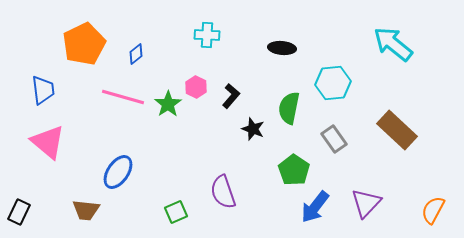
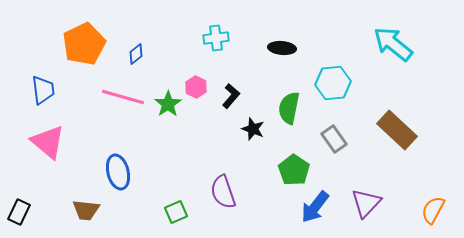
cyan cross: moved 9 px right, 3 px down; rotated 10 degrees counterclockwise
blue ellipse: rotated 48 degrees counterclockwise
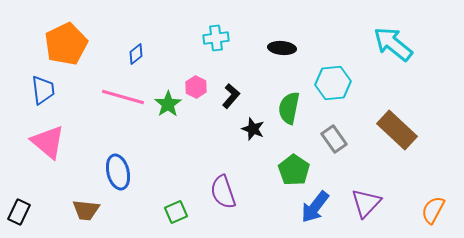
orange pentagon: moved 18 px left
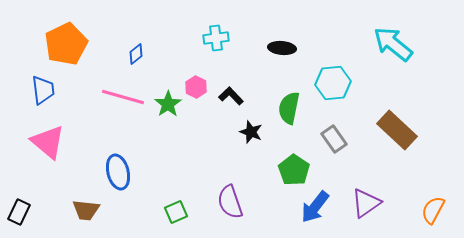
black L-shape: rotated 85 degrees counterclockwise
black star: moved 2 px left, 3 px down
purple semicircle: moved 7 px right, 10 px down
purple triangle: rotated 12 degrees clockwise
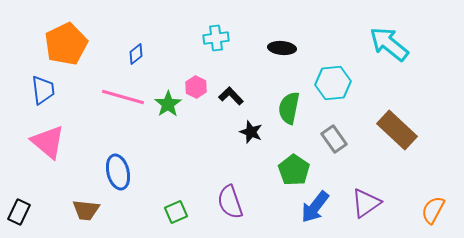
cyan arrow: moved 4 px left
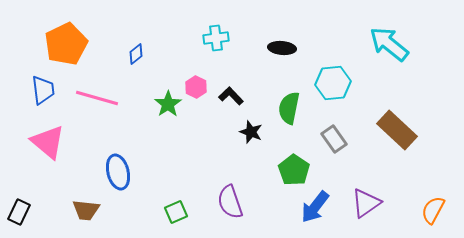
pink line: moved 26 px left, 1 px down
